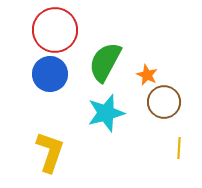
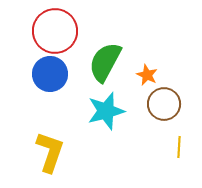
red circle: moved 1 px down
brown circle: moved 2 px down
cyan star: moved 2 px up
yellow line: moved 1 px up
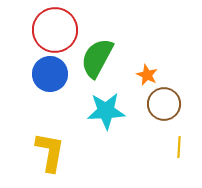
red circle: moved 1 px up
green semicircle: moved 8 px left, 4 px up
cyan star: rotated 12 degrees clockwise
yellow L-shape: rotated 9 degrees counterclockwise
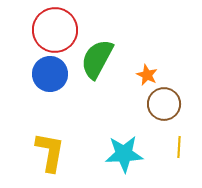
green semicircle: moved 1 px down
cyan star: moved 18 px right, 43 px down
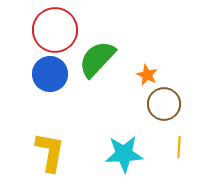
green semicircle: rotated 15 degrees clockwise
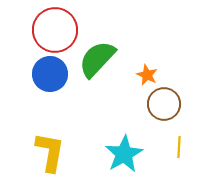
cyan star: rotated 27 degrees counterclockwise
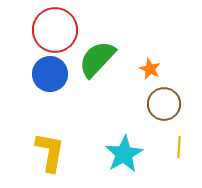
orange star: moved 3 px right, 6 px up
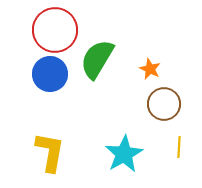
green semicircle: rotated 12 degrees counterclockwise
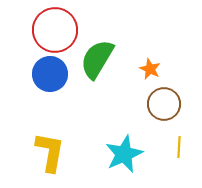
cyan star: rotated 6 degrees clockwise
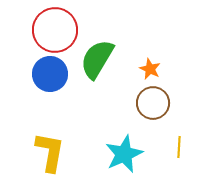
brown circle: moved 11 px left, 1 px up
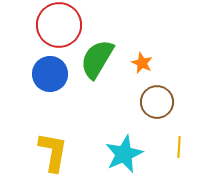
red circle: moved 4 px right, 5 px up
orange star: moved 8 px left, 6 px up
brown circle: moved 4 px right, 1 px up
yellow L-shape: moved 3 px right
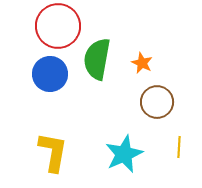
red circle: moved 1 px left, 1 px down
green semicircle: rotated 21 degrees counterclockwise
